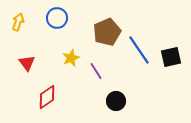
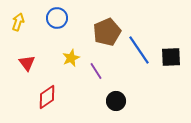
black square: rotated 10 degrees clockwise
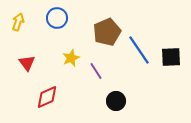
red diamond: rotated 10 degrees clockwise
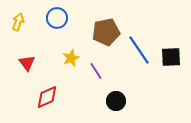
brown pentagon: moved 1 px left; rotated 12 degrees clockwise
